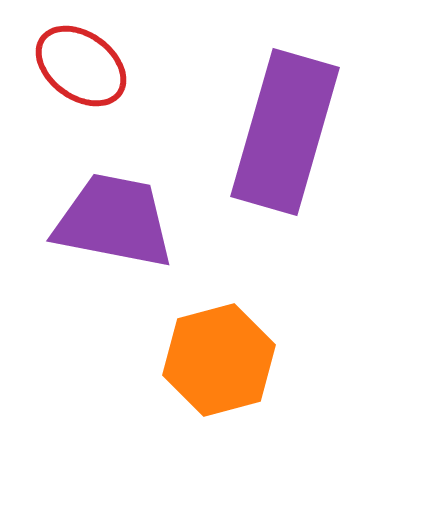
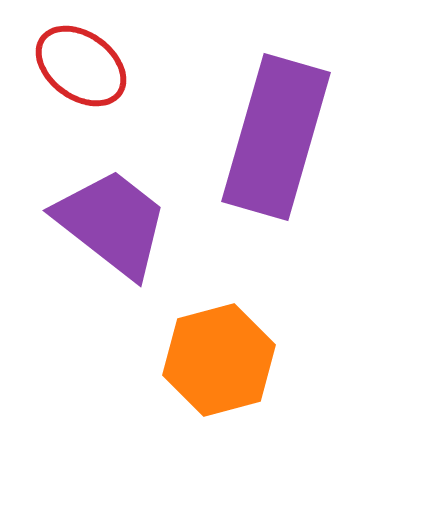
purple rectangle: moved 9 px left, 5 px down
purple trapezoid: moved 2 px left, 2 px down; rotated 27 degrees clockwise
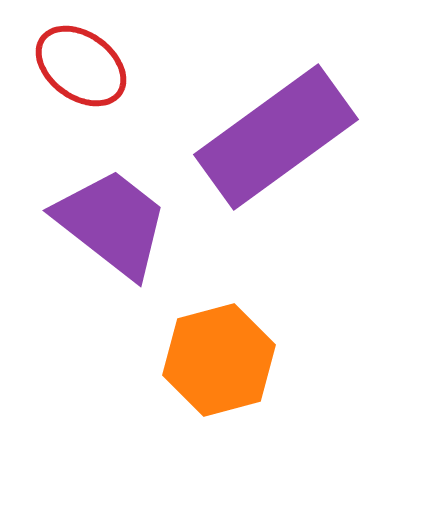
purple rectangle: rotated 38 degrees clockwise
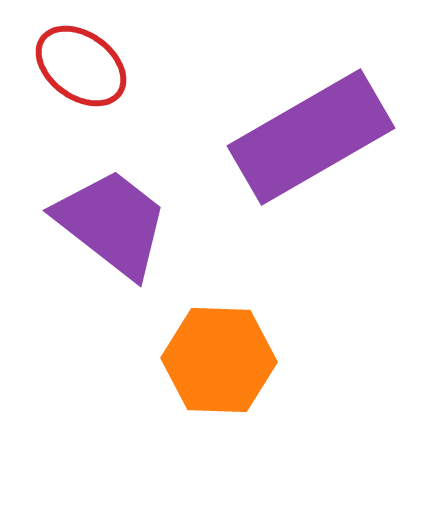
purple rectangle: moved 35 px right; rotated 6 degrees clockwise
orange hexagon: rotated 17 degrees clockwise
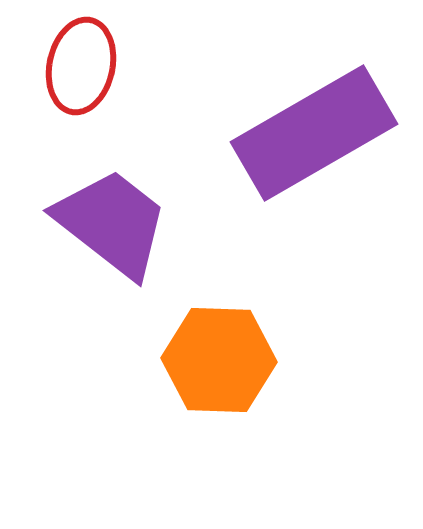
red ellipse: rotated 66 degrees clockwise
purple rectangle: moved 3 px right, 4 px up
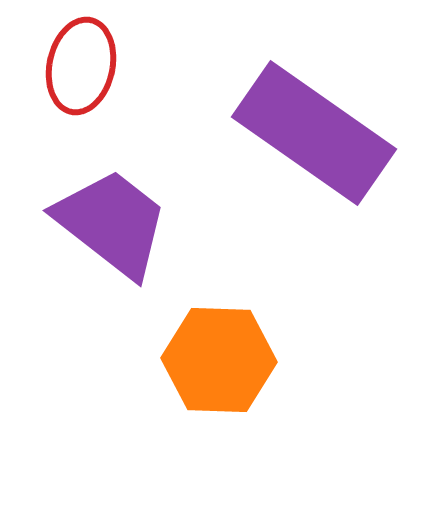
purple rectangle: rotated 65 degrees clockwise
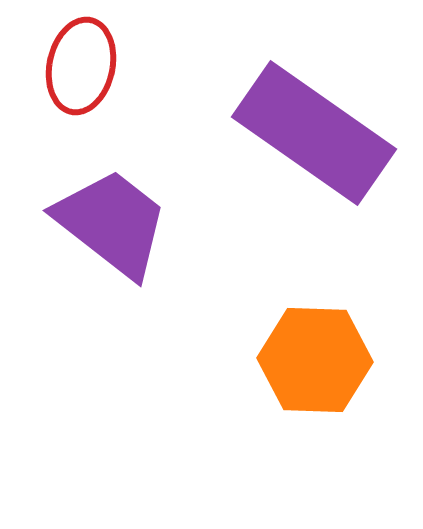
orange hexagon: moved 96 px right
